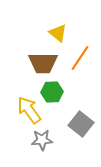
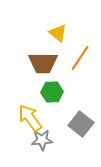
yellow arrow: moved 1 px right, 8 px down
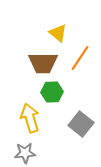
yellow arrow: rotated 20 degrees clockwise
gray star: moved 17 px left, 13 px down
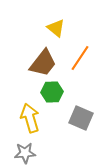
yellow triangle: moved 2 px left, 5 px up
brown trapezoid: rotated 52 degrees counterclockwise
gray square: moved 6 px up; rotated 15 degrees counterclockwise
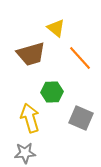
orange line: rotated 76 degrees counterclockwise
brown trapezoid: moved 12 px left, 9 px up; rotated 36 degrees clockwise
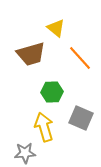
yellow arrow: moved 14 px right, 9 px down
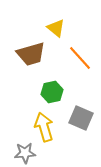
green hexagon: rotated 10 degrees counterclockwise
